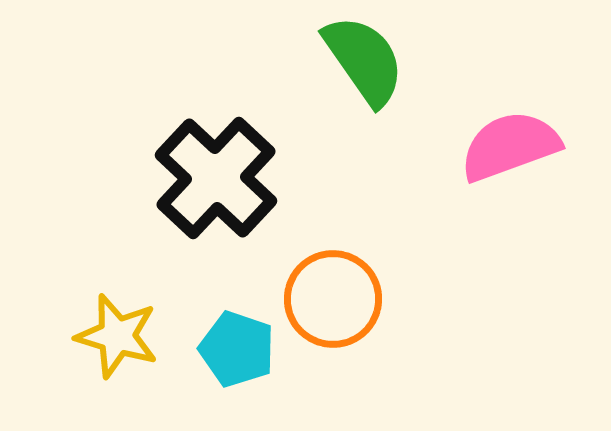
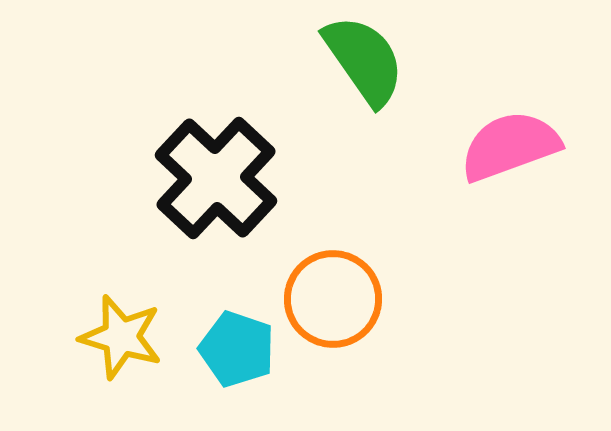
yellow star: moved 4 px right, 1 px down
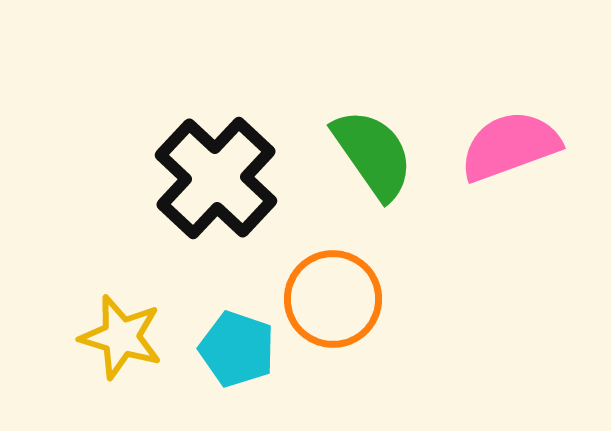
green semicircle: moved 9 px right, 94 px down
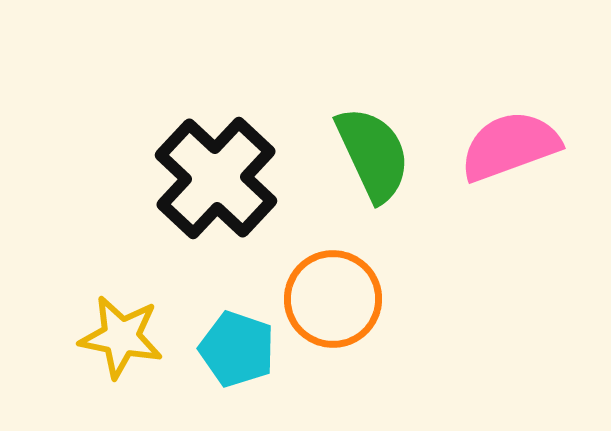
green semicircle: rotated 10 degrees clockwise
yellow star: rotated 6 degrees counterclockwise
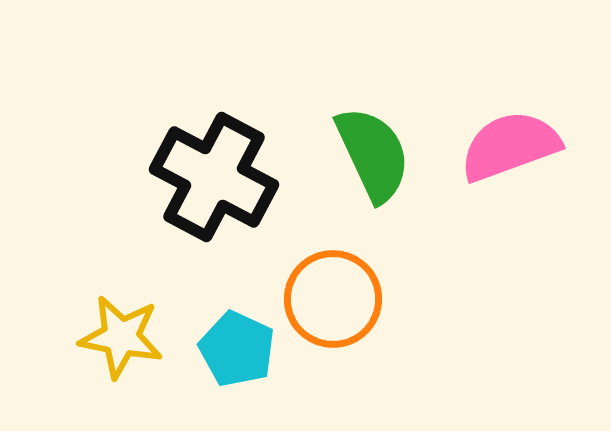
black cross: moved 2 px left, 1 px up; rotated 15 degrees counterclockwise
cyan pentagon: rotated 6 degrees clockwise
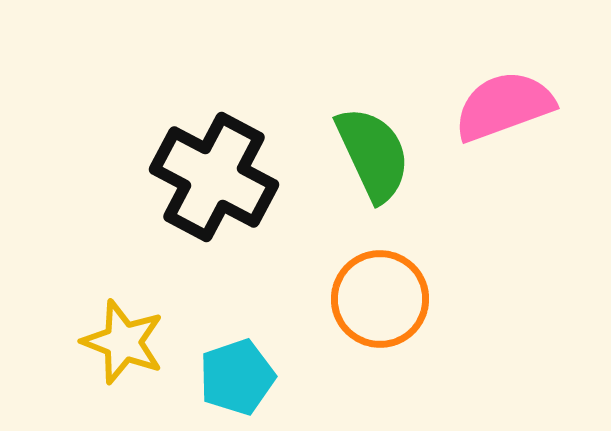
pink semicircle: moved 6 px left, 40 px up
orange circle: moved 47 px right
yellow star: moved 2 px right, 5 px down; rotated 10 degrees clockwise
cyan pentagon: moved 28 px down; rotated 28 degrees clockwise
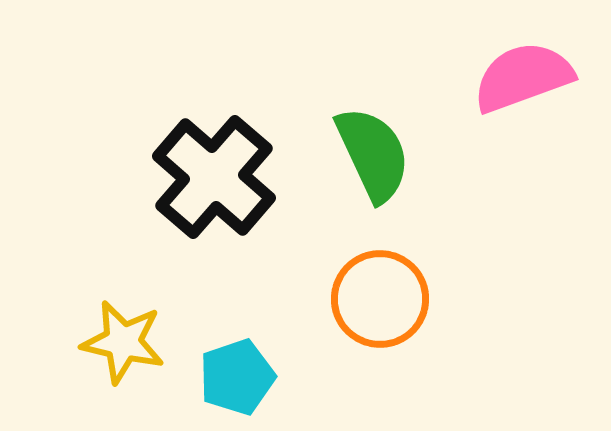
pink semicircle: moved 19 px right, 29 px up
black cross: rotated 13 degrees clockwise
yellow star: rotated 8 degrees counterclockwise
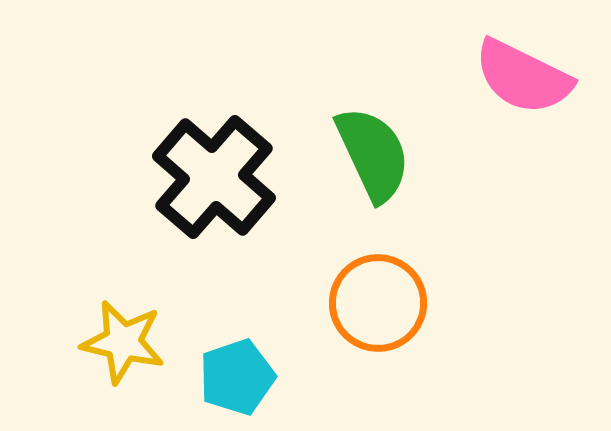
pink semicircle: rotated 134 degrees counterclockwise
orange circle: moved 2 px left, 4 px down
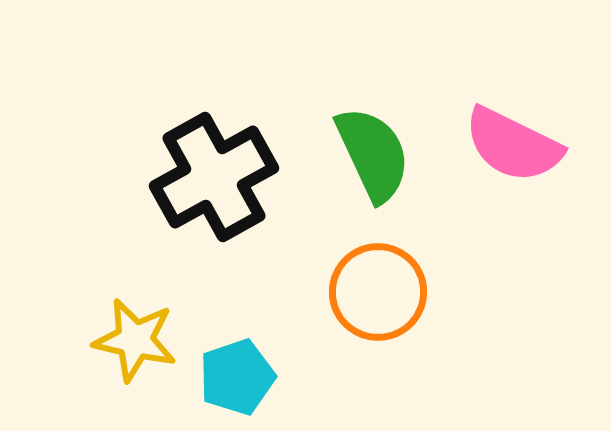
pink semicircle: moved 10 px left, 68 px down
black cross: rotated 20 degrees clockwise
orange circle: moved 11 px up
yellow star: moved 12 px right, 2 px up
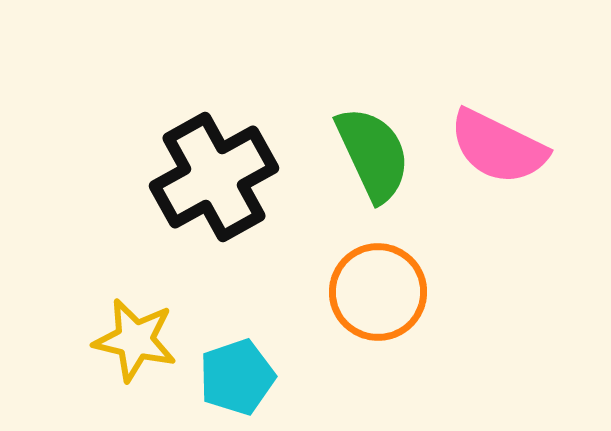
pink semicircle: moved 15 px left, 2 px down
